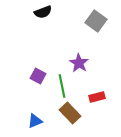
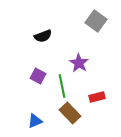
black semicircle: moved 24 px down
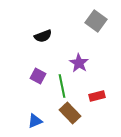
red rectangle: moved 1 px up
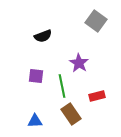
purple square: moved 2 px left; rotated 21 degrees counterclockwise
brown rectangle: moved 1 px right, 1 px down; rotated 10 degrees clockwise
blue triangle: rotated 21 degrees clockwise
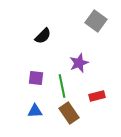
black semicircle: rotated 24 degrees counterclockwise
purple star: rotated 18 degrees clockwise
purple square: moved 2 px down
brown rectangle: moved 2 px left, 1 px up
blue triangle: moved 10 px up
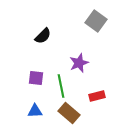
green line: moved 1 px left
brown rectangle: rotated 15 degrees counterclockwise
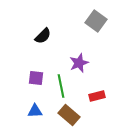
brown rectangle: moved 2 px down
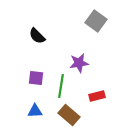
black semicircle: moved 6 px left; rotated 90 degrees clockwise
purple star: rotated 12 degrees clockwise
green line: rotated 20 degrees clockwise
